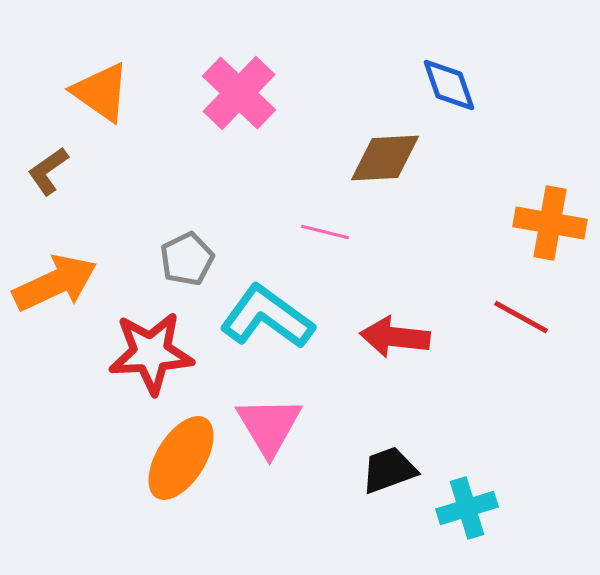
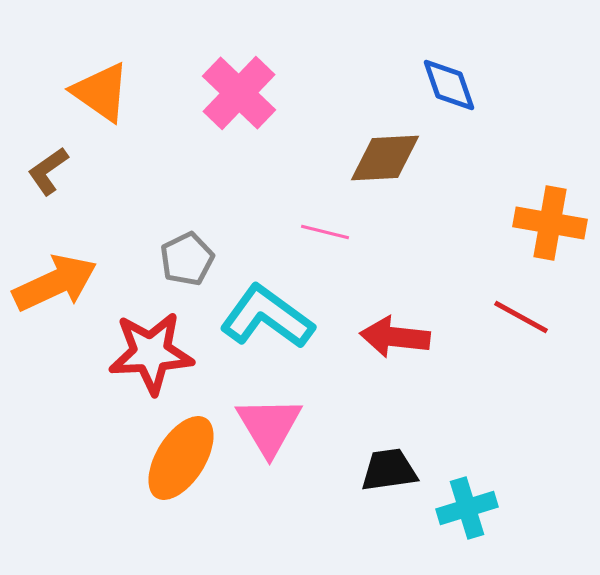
black trapezoid: rotated 12 degrees clockwise
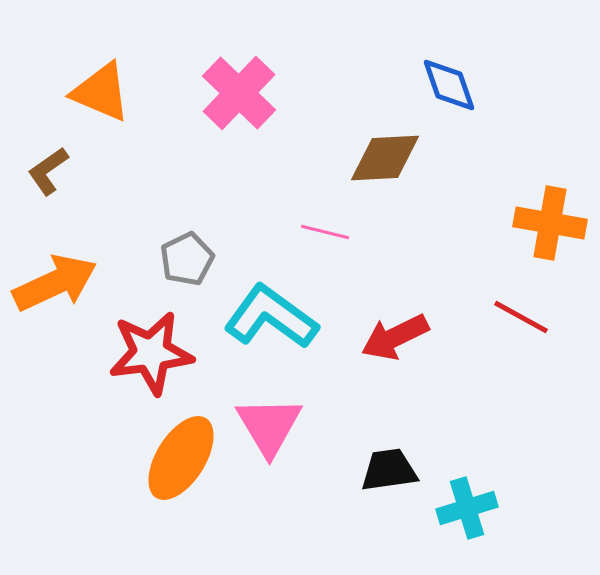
orange triangle: rotated 12 degrees counterclockwise
cyan L-shape: moved 4 px right
red arrow: rotated 32 degrees counterclockwise
red star: rotated 4 degrees counterclockwise
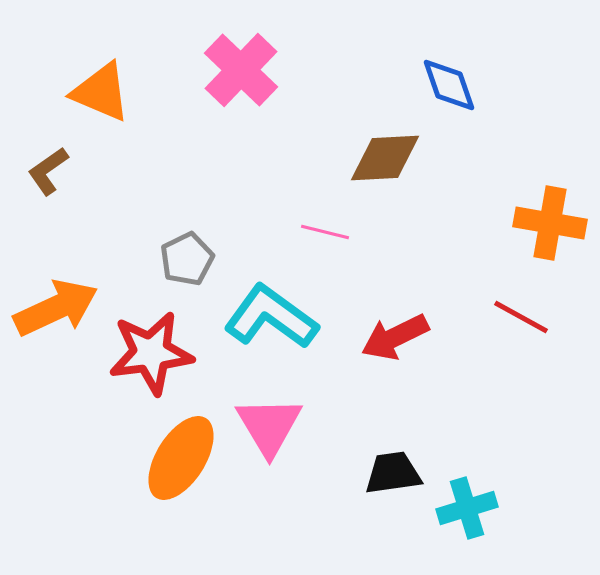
pink cross: moved 2 px right, 23 px up
orange arrow: moved 1 px right, 25 px down
black trapezoid: moved 4 px right, 3 px down
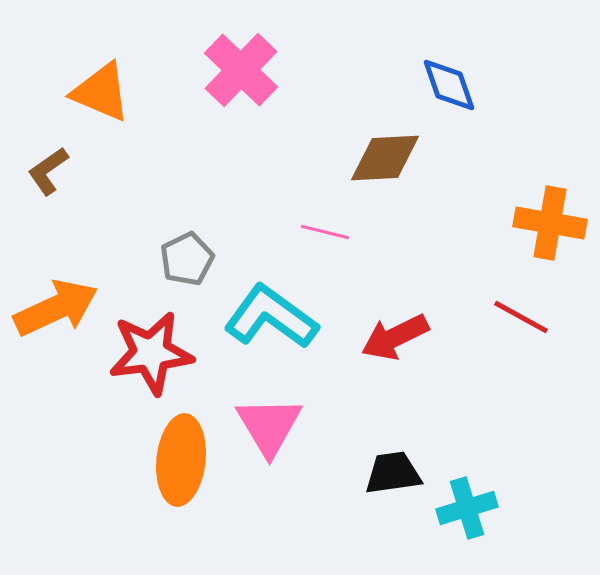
orange ellipse: moved 2 px down; rotated 26 degrees counterclockwise
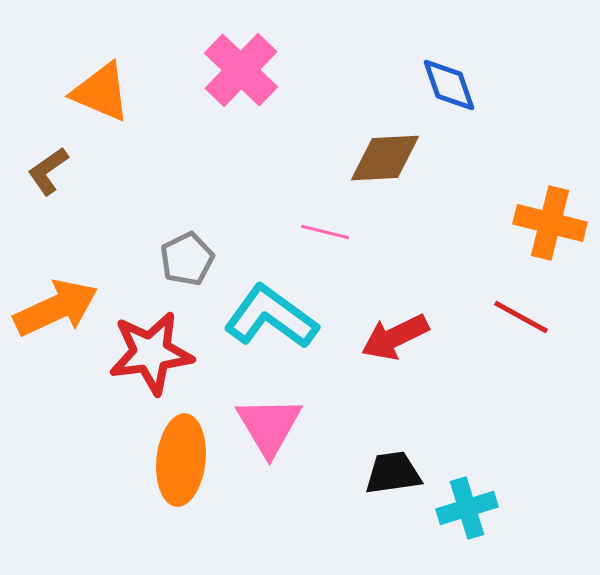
orange cross: rotated 4 degrees clockwise
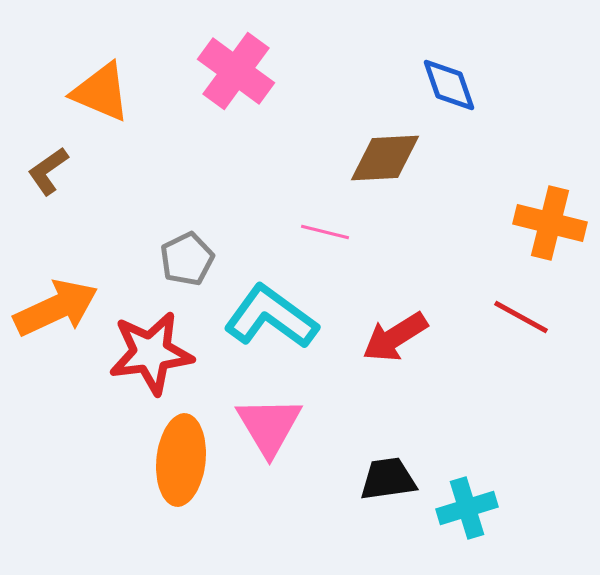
pink cross: moved 5 px left, 1 px down; rotated 8 degrees counterclockwise
red arrow: rotated 6 degrees counterclockwise
black trapezoid: moved 5 px left, 6 px down
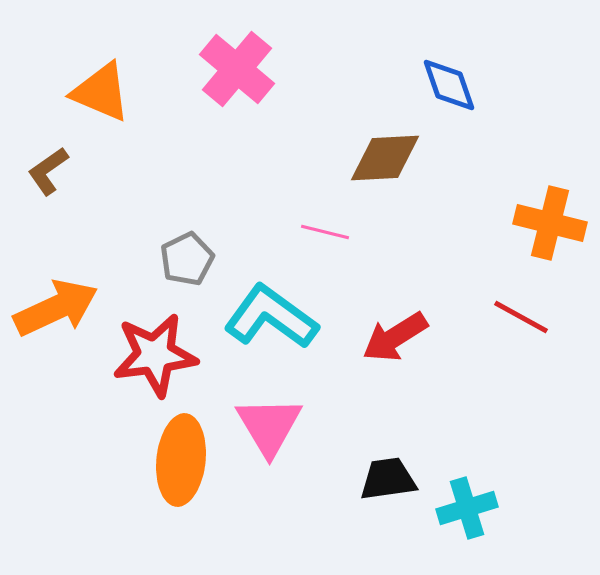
pink cross: moved 1 px right, 2 px up; rotated 4 degrees clockwise
red star: moved 4 px right, 2 px down
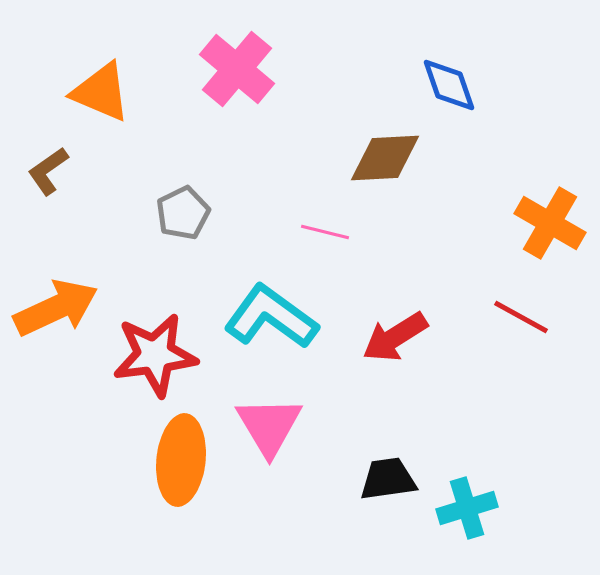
orange cross: rotated 16 degrees clockwise
gray pentagon: moved 4 px left, 46 px up
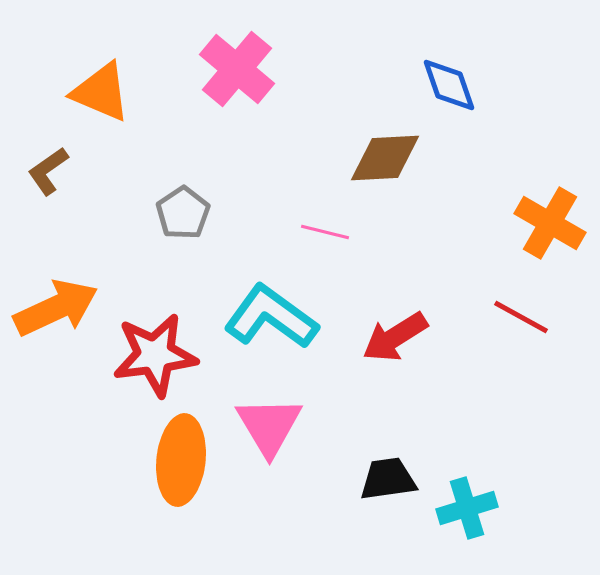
gray pentagon: rotated 8 degrees counterclockwise
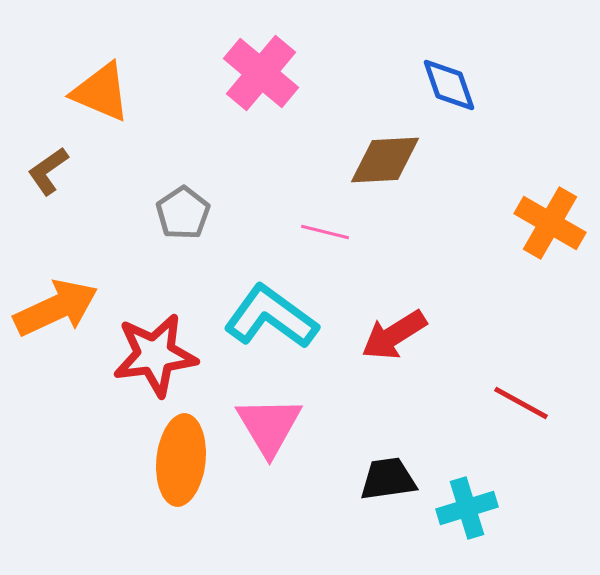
pink cross: moved 24 px right, 4 px down
brown diamond: moved 2 px down
red line: moved 86 px down
red arrow: moved 1 px left, 2 px up
